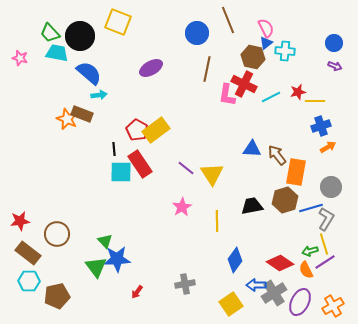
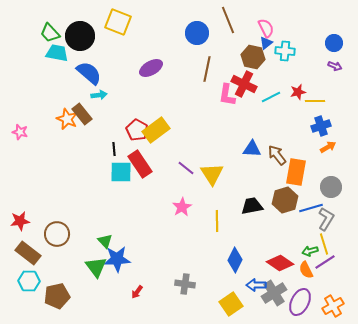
pink star at (20, 58): moved 74 px down
brown rectangle at (82, 114): rotated 30 degrees clockwise
blue diamond at (235, 260): rotated 10 degrees counterclockwise
gray cross at (185, 284): rotated 18 degrees clockwise
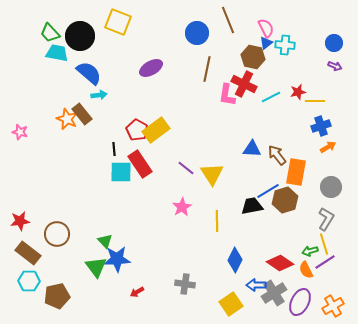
cyan cross at (285, 51): moved 6 px up
blue line at (311, 208): moved 43 px left, 17 px up; rotated 15 degrees counterclockwise
red arrow at (137, 292): rotated 24 degrees clockwise
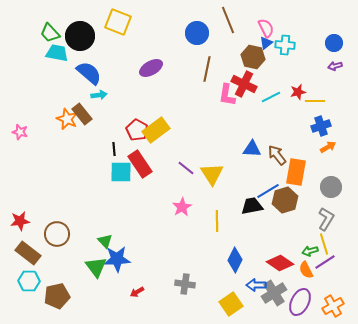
purple arrow at (335, 66): rotated 144 degrees clockwise
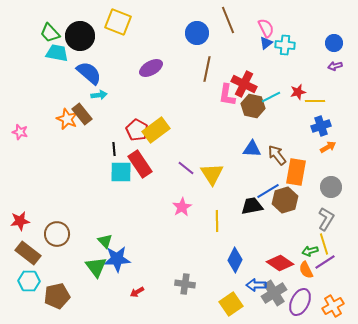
brown hexagon at (253, 57): moved 49 px down
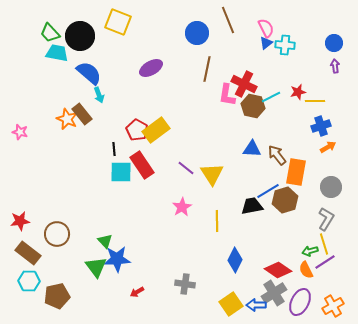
purple arrow at (335, 66): rotated 96 degrees clockwise
cyan arrow at (99, 95): rotated 77 degrees clockwise
red rectangle at (140, 164): moved 2 px right, 1 px down
red diamond at (280, 263): moved 2 px left, 7 px down
blue arrow at (256, 285): moved 20 px down
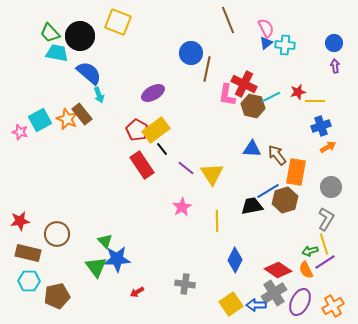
blue circle at (197, 33): moved 6 px left, 20 px down
purple ellipse at (151, 68): moved 2 px right, 25 px down
black line at (114, 149): moved 48 px right; rotated 32 degrees counterclockwise
cyan square at (121, 172): moved 81 px left, 52 px up; rotated 30 degrees counterclockwise
brown rectangle at (28, 253): rotated 25 degrees counterclockwise
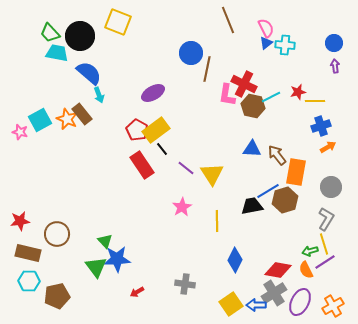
red diamond at (278, 270): rotated 24 degrees counterclockwise
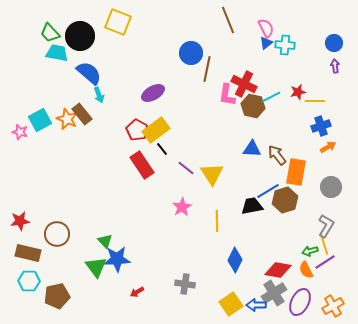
gray L-shape at (326, 219): moved 7 px down
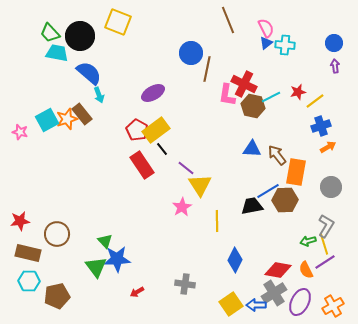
yellow line at (315, 101): rotated 36 degrees counterclockwise
orange star at (67, 119): rotated 30 degrees clockwise
cyan square at (40, 120): moved 7 px right
yellow triangle at (212, 174): moved 12 px left, 11 px down
brown hexagon at (285, 200): rotated 15 degrees clockwise
green arrow at (310, 251): moved 2 px left, 10 px up
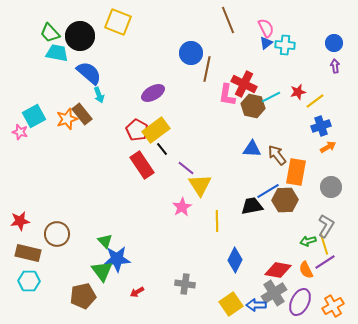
cyan square at (47, 120): moved 13 px left, 4 px up
green triangle at (96, 267): moved 6 px right, 4 px down
brown pentagon at (57, 296): moved 26 px right
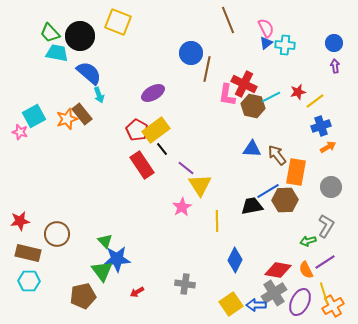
yellow line at (324, 244): moved 49 px down
